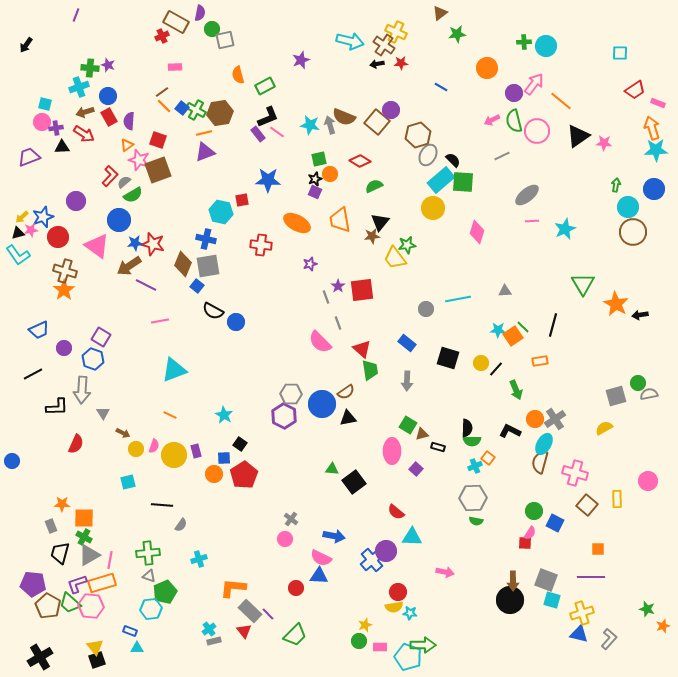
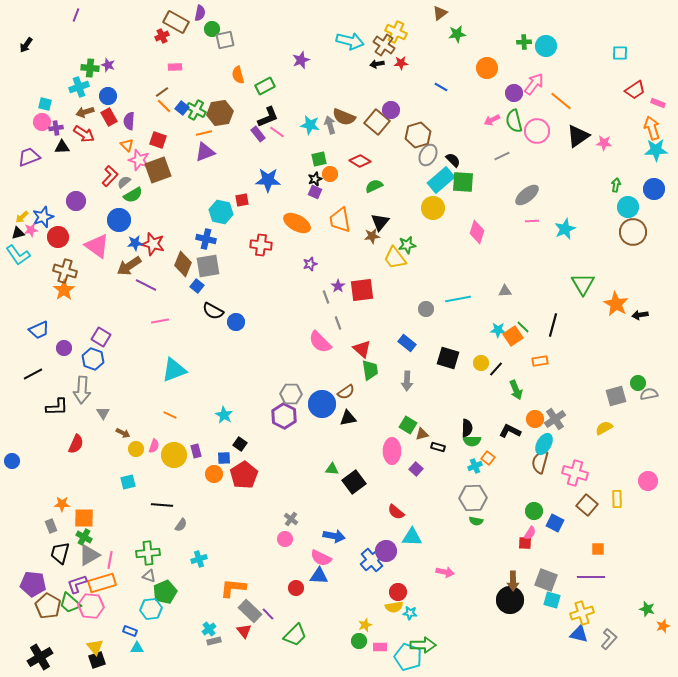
orange triangle at (127, 145): rotated 40 degrees counterclockwise
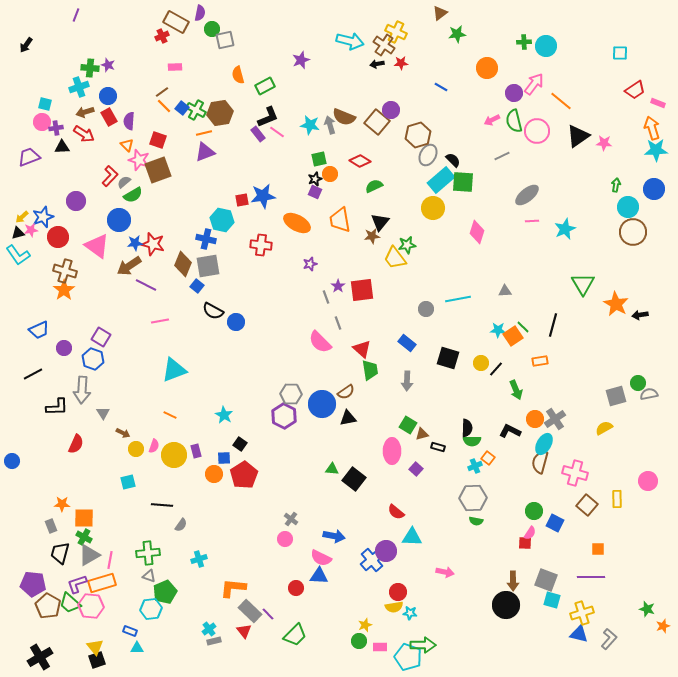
blue star at (268, 180): moved 5 px left, 16 px down; rotated 10 degrees counterclockwise
cyan hexagon at (221, 212): moved 1 px right, 8 px down
black square at (354, 482): moved 3 px up; rotated 15 degrees counterclockwise
black circle at (510, 600): moved 4 px left, 5 px down
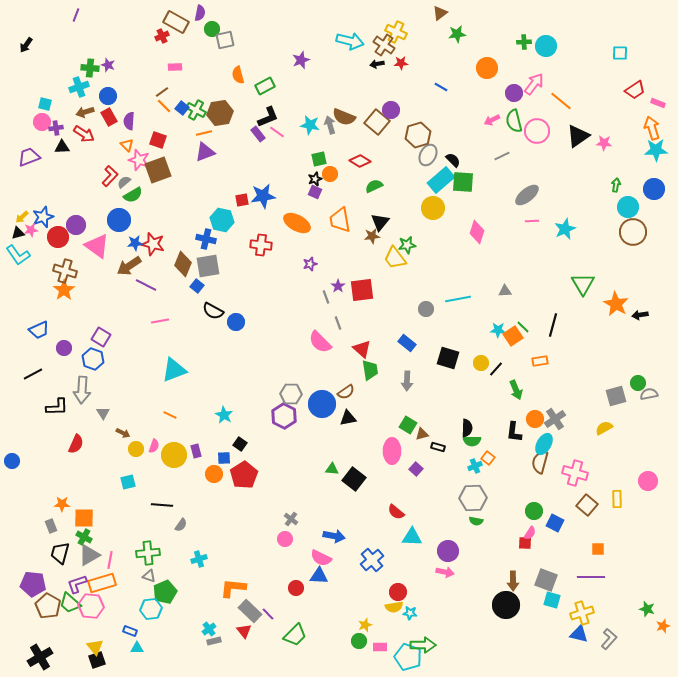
purple circle at (76, 201): moved 24 px down
black L-shape at (510, 431): moved 4 px right, 1 px down; rotated 110 degrees counterclockwise
purple circle at (386, 551): moved 62 px right
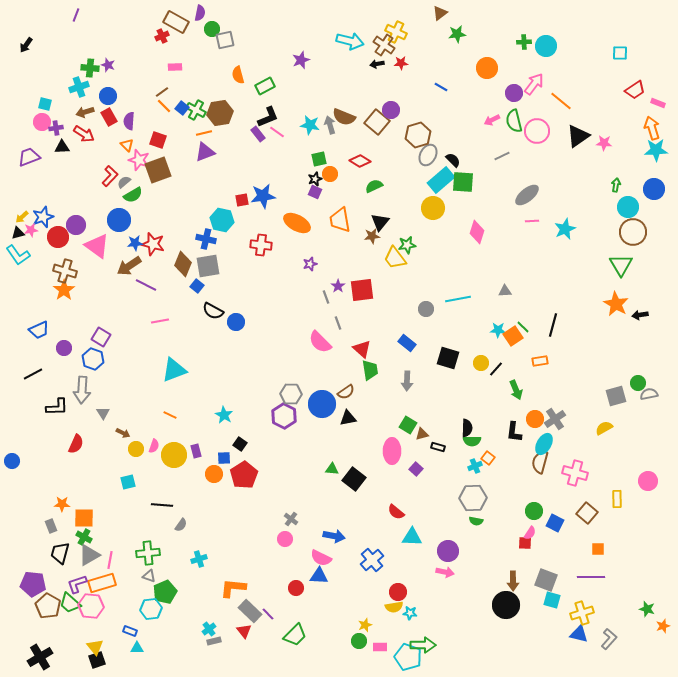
green triangle at (583, 284): moved 38 px right, 19 px up
brown square at (587, 505): moved 8 px down
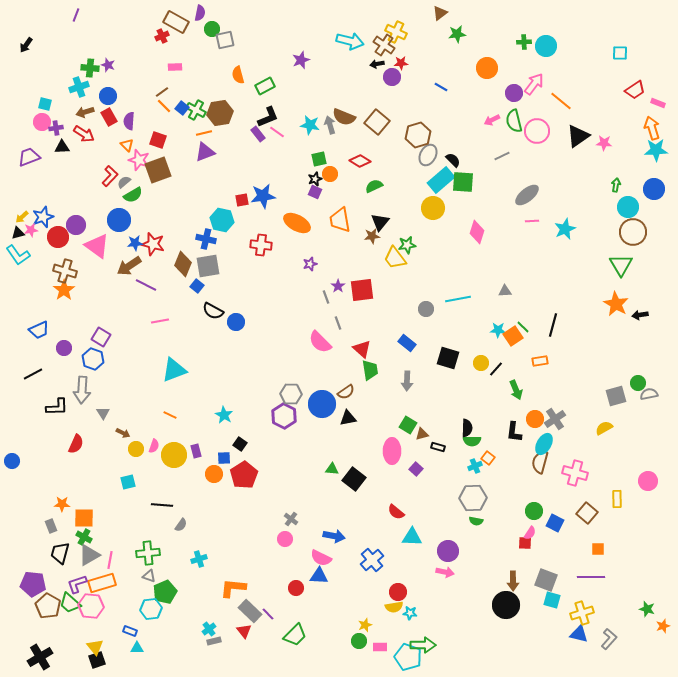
purple circle at (391, 110): moved 1 px right, 33 px up
